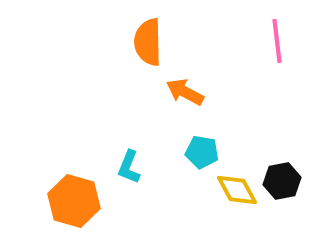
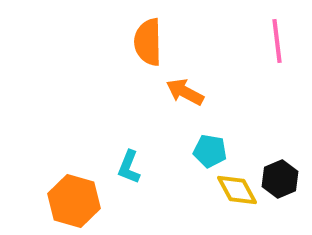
cyan pentagon: moved 8 px right, 1 px up
black hexagon: moved 2 px left, 2 px up; rotated 12 degrees counterclockwise
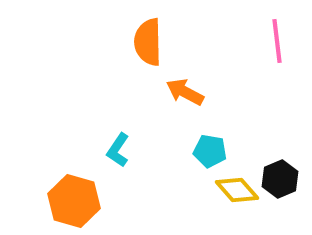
cyan L-shape: moved 11 px left, 17 px up; rotated 12 degrees clockwise
yellow diamond: rotated 12 degrees counterclockwise
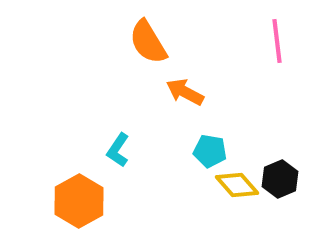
orange semicircle: rotated 30 degrees counterclockwise
yellow diamond: moved 5 px up
orange hexagon: moved 5 px right; rotated 15 degrees clockwise
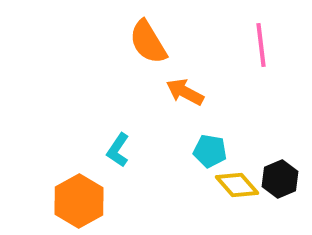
pink line: moved 16 px left, 4 px down
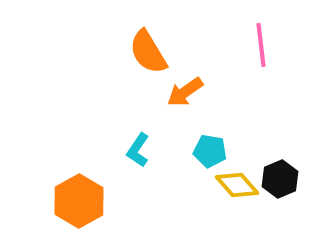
orange semicircle: moved 10 px down
orange arrow: rotated 63 degrees counterclockwise
cyan L-shape: moved 20 px right
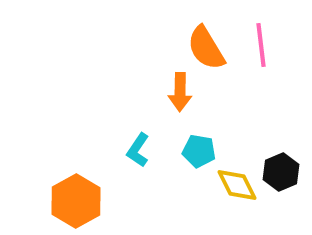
orange semicircle: moved 58 px right, 4 px up
orange arrow: moved 5 px left; rotated 54 degrees counterclockwise
cyan pentagon: moved 11 px left
black hexagon: moved 1 px right, 7 px up
yellow diamond: rotated 15 degrees clockwise
orange hexagon: moved 3 px left
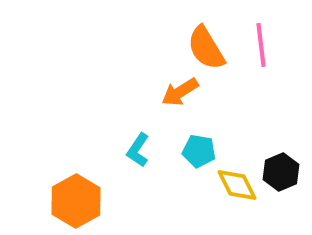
orange arrow: rotated 57 degrees clockwise
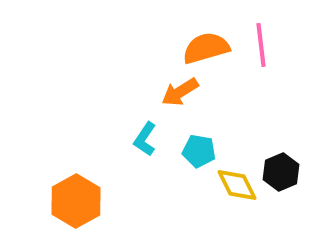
orange semicircle: rotated 105 degrees clockwise
cyan L-shape: moved 7 px right, 11 px up
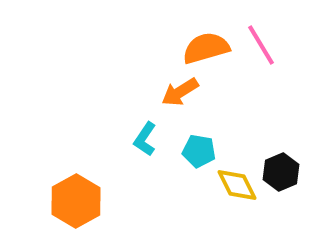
pink line: rotated 24 degrees counterclockwise
